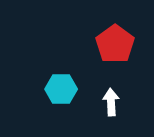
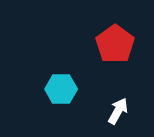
white arrow: moved 7 px right, 9 px down; rotated 32 degrees clockwise
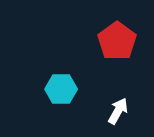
red pentagon: moved 2 px right, 3 px up
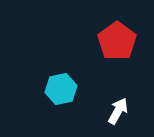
cyan hexagon: rotated 12 degrees counterclockwise
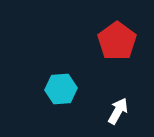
cyan hexagon: rotated 8 degrees clockwise
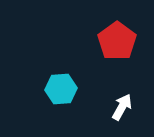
white arrow: moved 4 px right, 4 px up
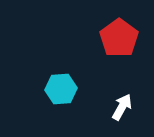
red pentagon: moved 2 px right, 3 px up
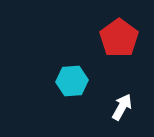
cyan hexagon: moved 11 px right, 8 px up
